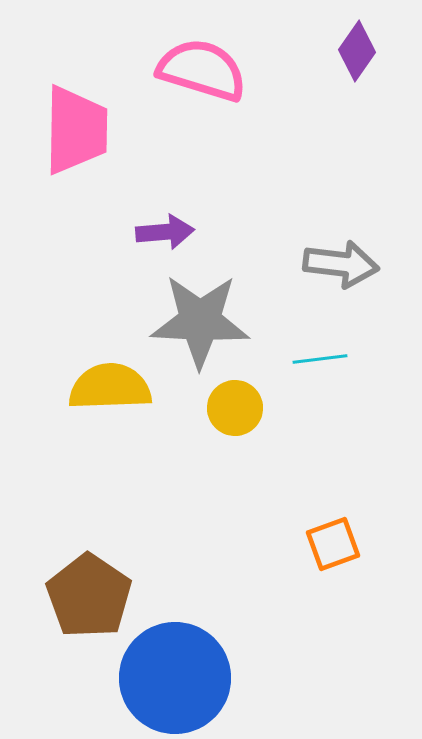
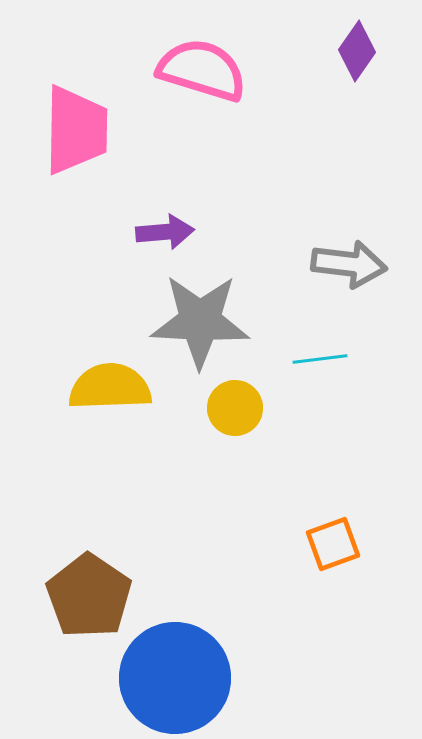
gray arrow: moved 8 px right
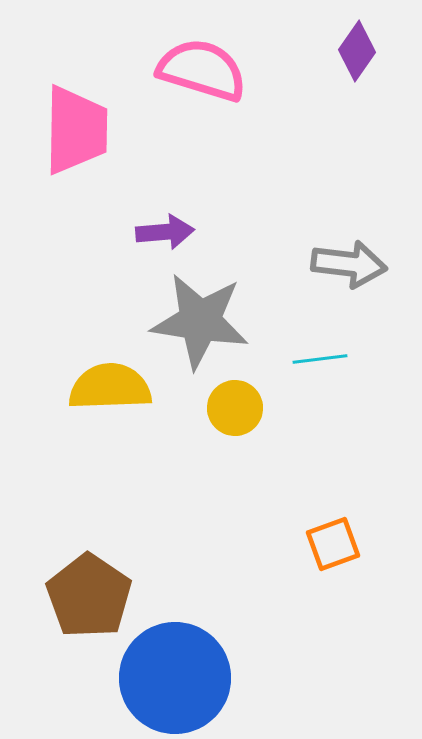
gray star: rotated 6 degrees clockwise
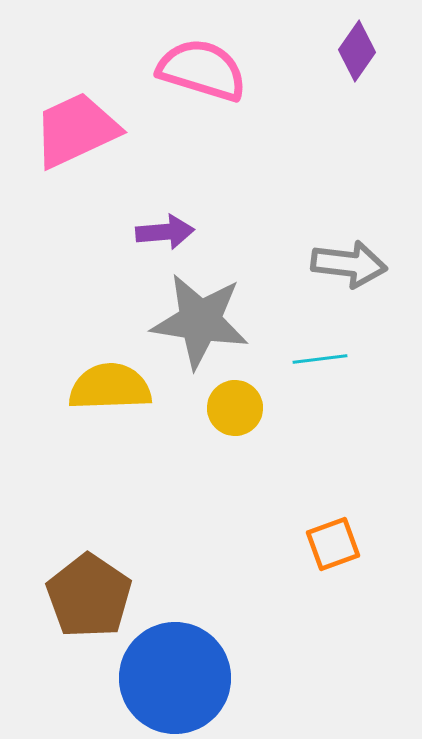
pink trapezoid: rotated 116 degrees counterclockwise
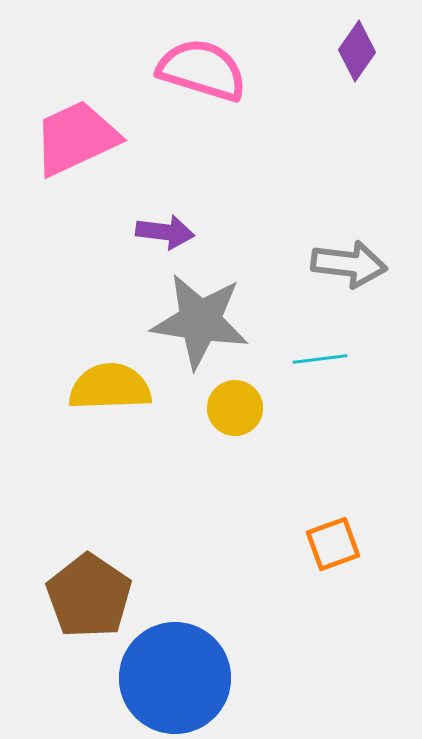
pink trapezoid: moved 8 px down
purple arrow: rotated 12 degrees clockwise
